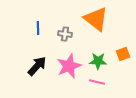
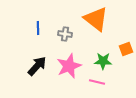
orange square: moved 3 px right, 5 px up
green star: moved 5 px right
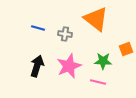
blue line: rotated 72 degrees counterclockwise
black arrow: rotated 25 degrees counterclockwise
pink line: moved 1 px right
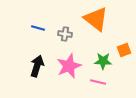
orange square: moved 2 px left, 1 px down
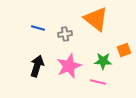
gray cross: rotated 16 degrees counterclockwise
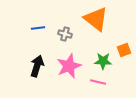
blue line: rotated 24 degrees counterclockwise
gray cross: rotated 24 degrees clockwise
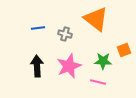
black arrow: rotated 20 degrees counterclockwise
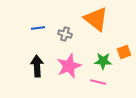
orange square: moved 2 px down
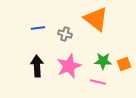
orange square: moved 12 px down
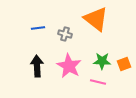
green star: moved 1 px left
pink star: rotated 20 degrees counterclockwise
